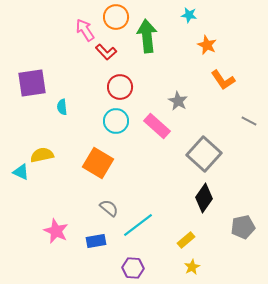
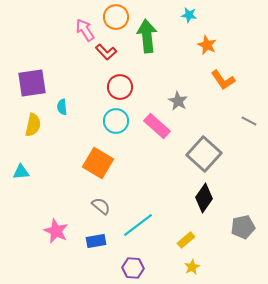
yellow semicircle: moved 9 px left, 30 px up; rotated 115 degrees clockwise
cyan triangle: rotated 30 degrees counterclockwise
gray semicircle: moved 8 px left, 2 px up
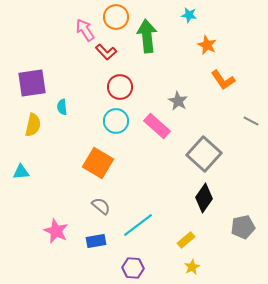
gray line: moved 2 px right
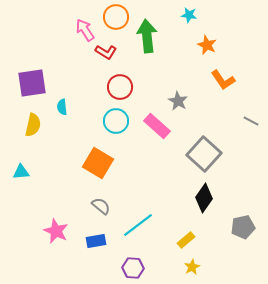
red L-shape: rotated 15 degrees counterclockwise
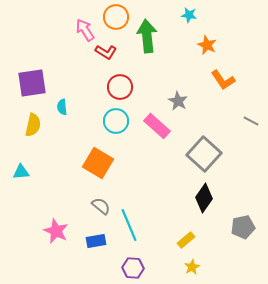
cyan line: moved 9 px left; rotated 76 degrees counterclockwise
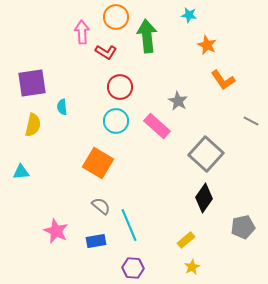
pink arrow: moved 3 px left, 2 px down; rotated 30 degrees clockwise
gray square: moved 2 px right
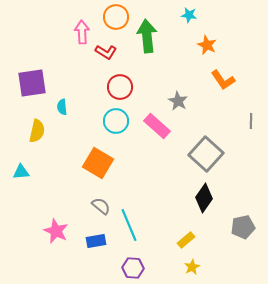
gray line: rotated 63 degrees clockwise
yellow semicircle: moved 4 px right, 6 px down
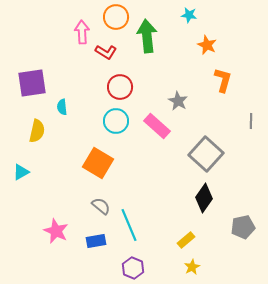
orange L-shape: rotated 130 degrees counterclockwise
cyan triangle: rotated 24 degrees counterclockwise
purple hexagon: rotated 20 degrees clockwise
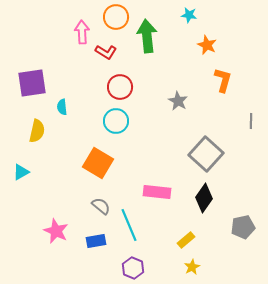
pink rectangle: moved 66 px down; rotated 36 degrees counterclockwise
